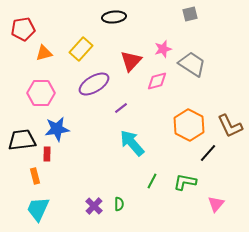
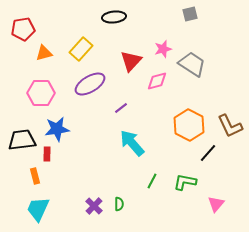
purple ellipse: moved 4 px left
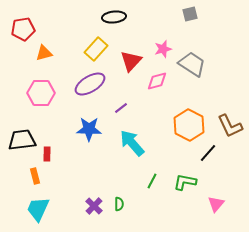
yellow rectangle: moved 15 px right
blue star: moved 32 px right; rotated 10 degrees clockwise
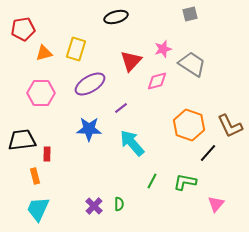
black ellipse: moved 2 px right; rotated 10 degrees counterclockwise
yellow rectangle: moved 20 px left; rotated 25 degrees counterclockwise
orange hexagon: rotated 8 degrees counterclockwise
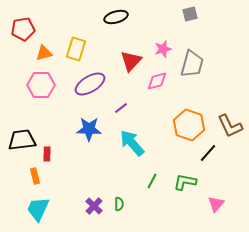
gray trapezoid: rotated 72 degrees clockwise
pink hexagon: moved 8 px up
